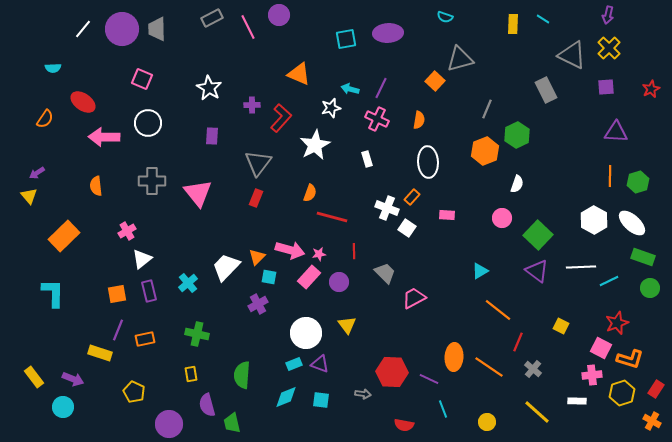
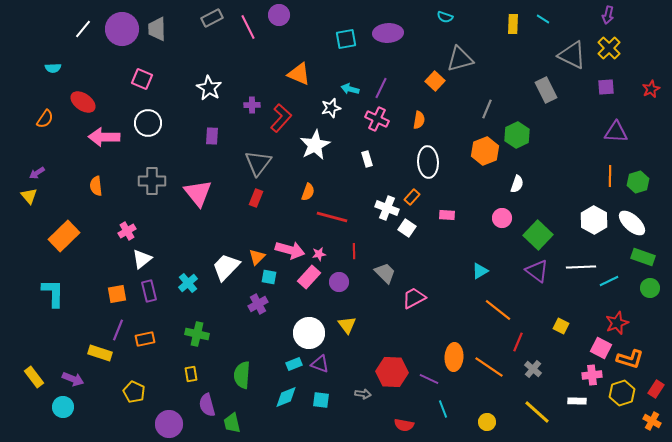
orange semicircle at (310, 193): moved 2 px left, 1 px up
white circle at (306, 333): moved 3 px right
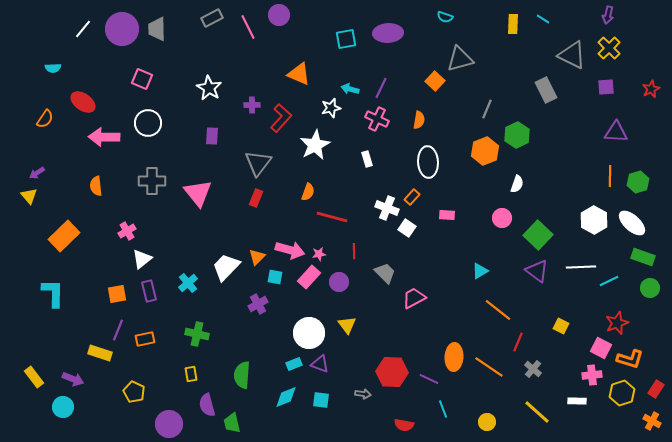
cyan square at (269, 277): moved 6 px right
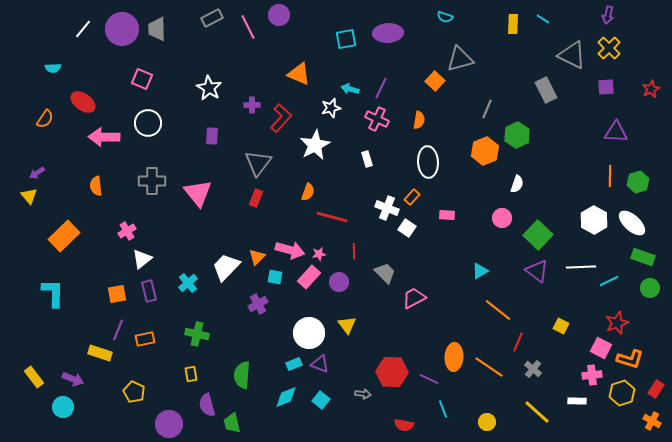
cyan square at (321, 400): rotated 30 degrees clockwise
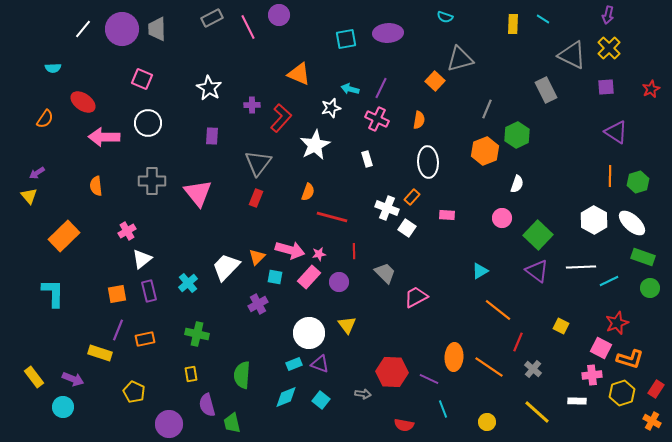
purple triangle at (616, 132): rotated 30 degrees clockwise
pink trapezoid at (414, 298): moved 2 px right, 1 px up
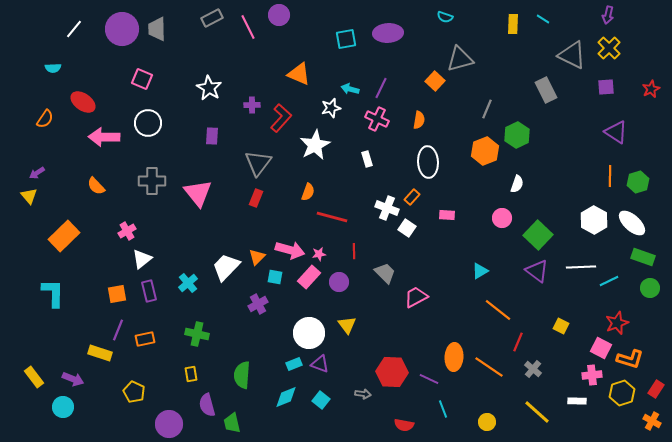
white line at (83, 29): moved 9 px left
orange semicircle at (96, 186): rotated 36 degrees counterclockwise
